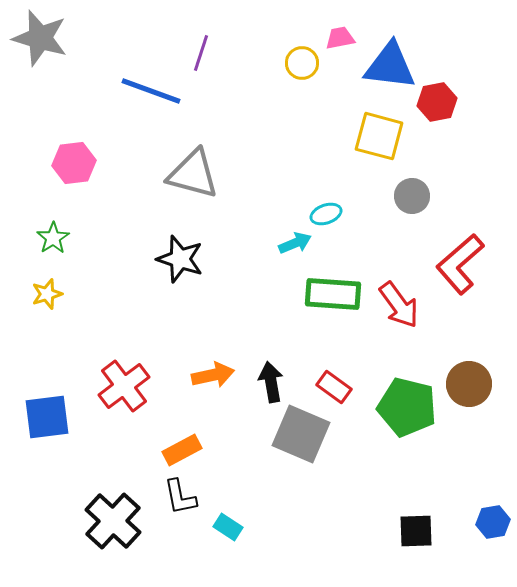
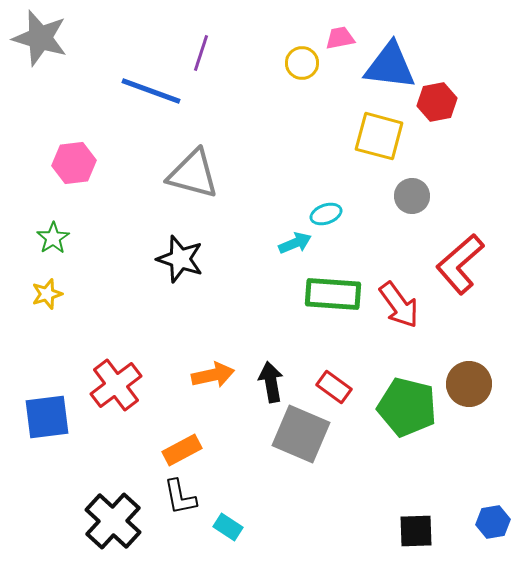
red cross: moved 8 px left, 1 px up
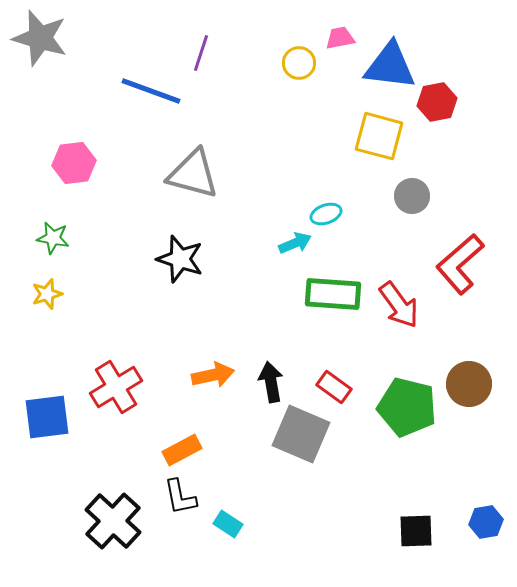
yellow circle: moved 3 px left
green star: rotated 28 degrees counterclockwise
red cross: moved 2 px down; rotated 6 degrees clockwise
blue hexagon: moved 7 px left
cyan rectangle: moved 3 px up
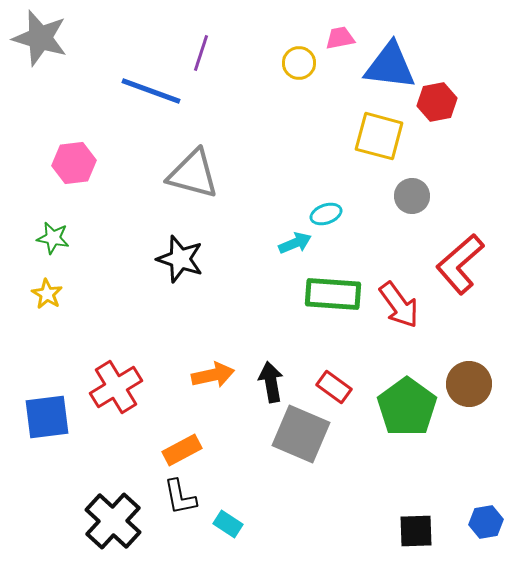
yellow star: rotated 24 degrees counterclockwise
green pentagon: rotated 22 degrees clockwise
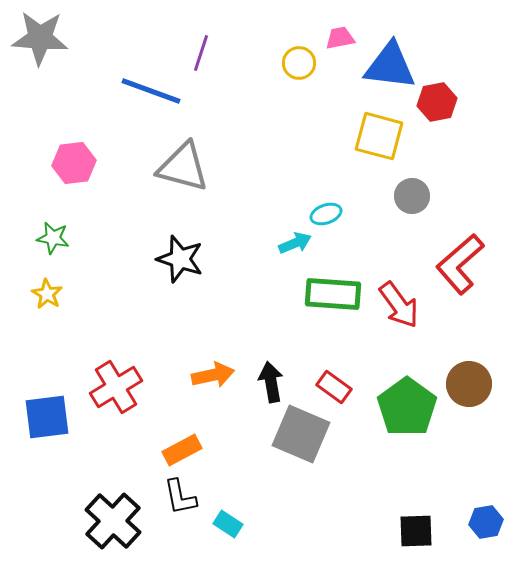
gray star: rotated 12 degrees counterclockwise
gray triangle: moved 10 px left, 7 px up
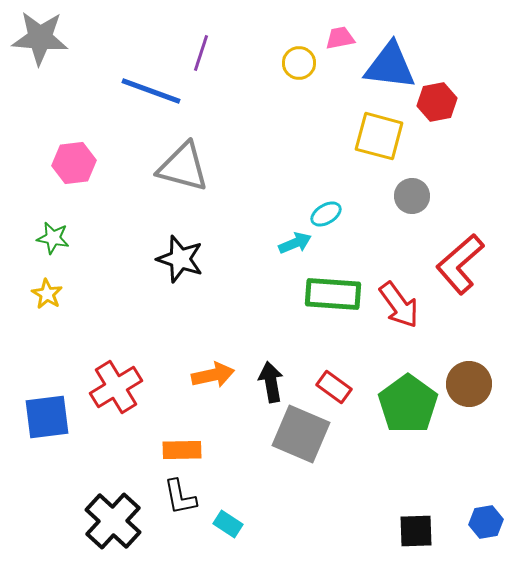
cyan ellipse: rotated 12 degrees counterclockwise
green pentagon: moved 1 px right, 3 px up
orange rectangle: rotated 27 degrees clockwise
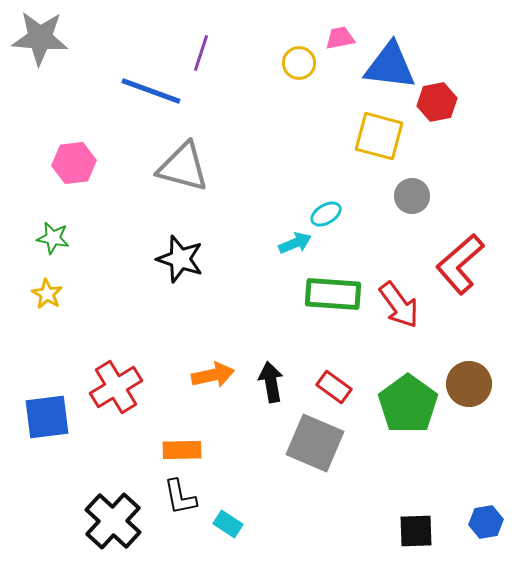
gray square: moved 14 px right, 9 px down
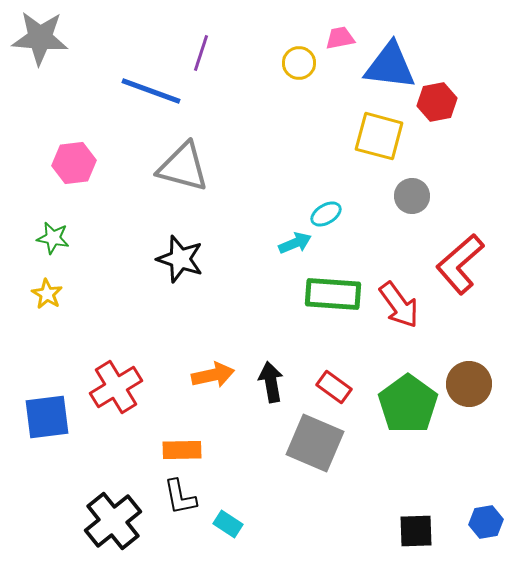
black cross: rotated 8 degrees clockwise
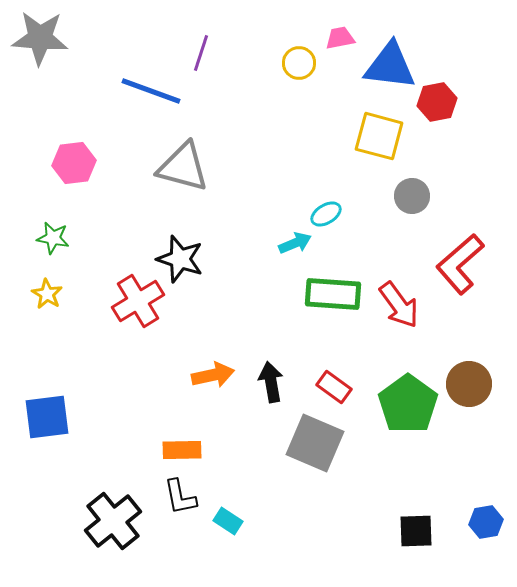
red cross: moved 22 px right, 86 px up
cyan rectangle: moved 3 px up
